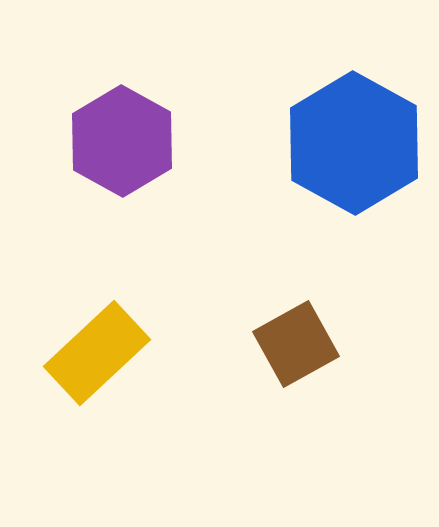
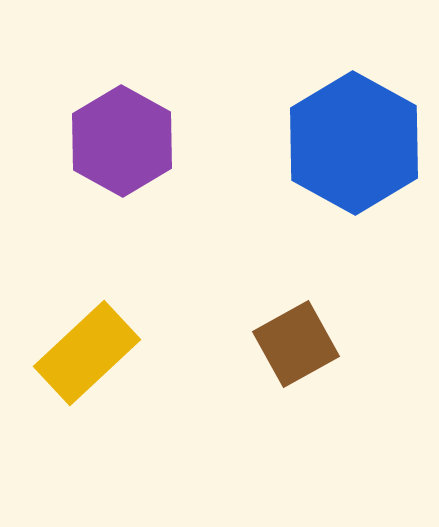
yellow rectangle: moved 10 px left
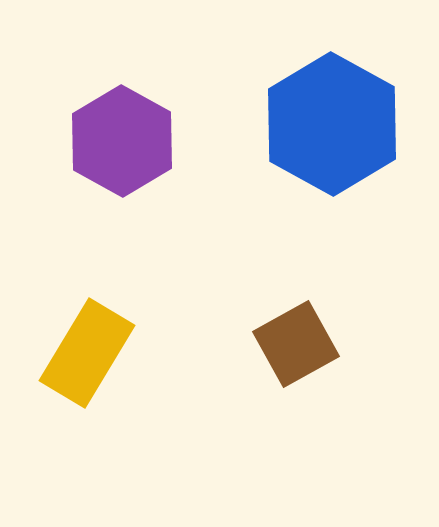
blue hexagon: moved 22 px left, 19 px up
yellow rectangle: rotated 16 degrees counterclockwise
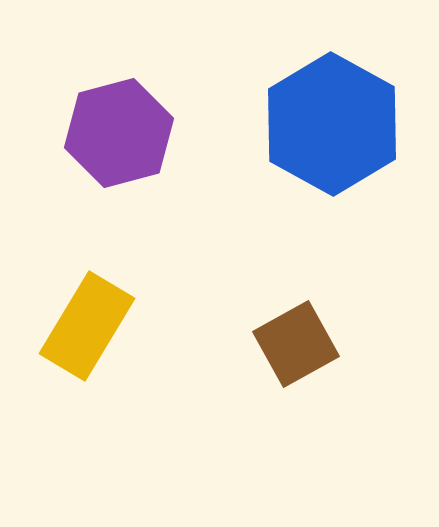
purple hexagon: moved 3 px left, 8 px up; rotated 16 degrees clockwise
yellow rectangle: moved 27 px up
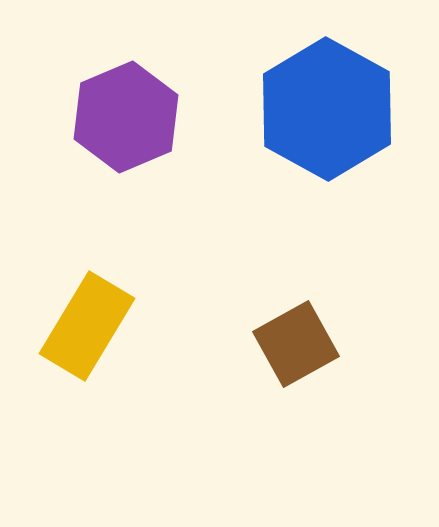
blue hexagon: moved 5 px left, 15 px up
purple hexagon: moved 7 px right, 16 px up; rotated 8 degrees counterclockwise
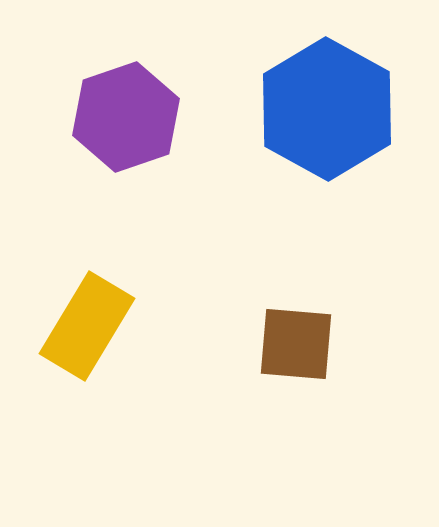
purple hexagon: rotated 4 degrees clockwise
brown square: rotated 34 degrees clockwise
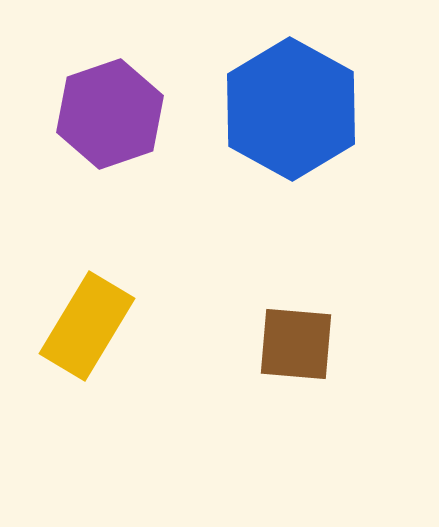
blue hexagon: moved 36 px left
purple hexagon: moved 16 px left, 3 px up
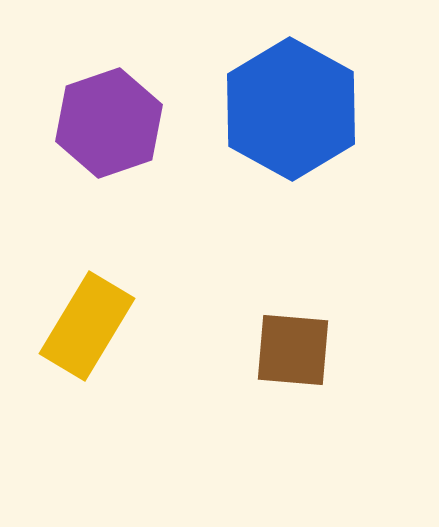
purple hexagon: moved 1 px left, 9 px down
brown square: moved 3 px left, 6 px down
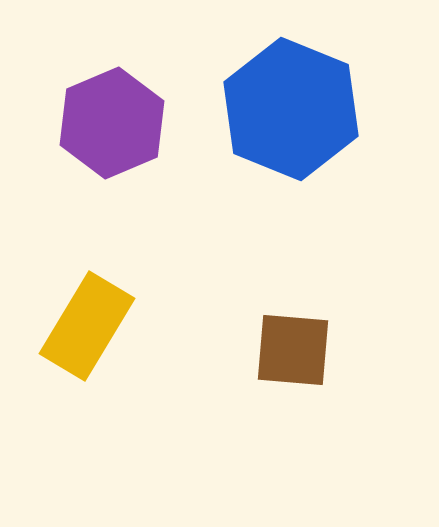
blue hexagon: rotated 7 degrees counterclockwise
purple hexagon: moved 3 px right; rotated 4 degrees counterclockwise
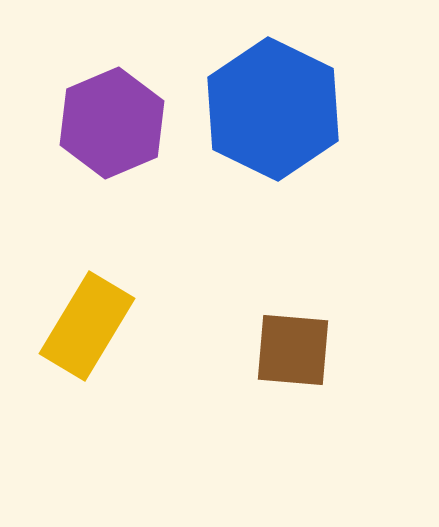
blue hexagon: moved 18 px left; rotated 4 degrees clockwise
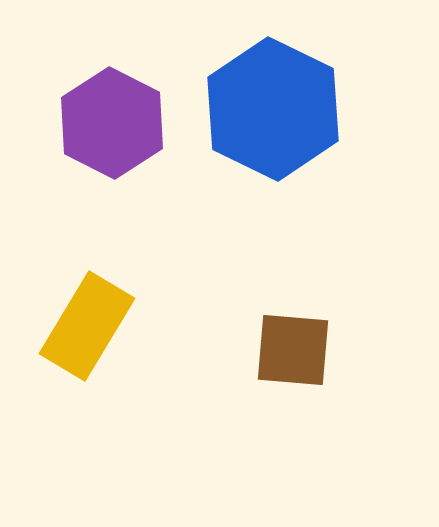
purple hexagon: rotated 10 degrees counterclockwise
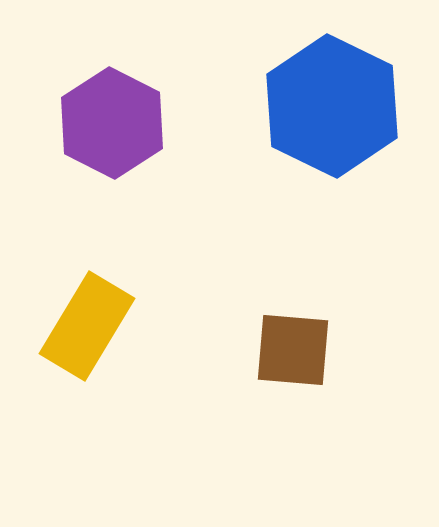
blue hexagon: moved 59 px right, 3 px up
